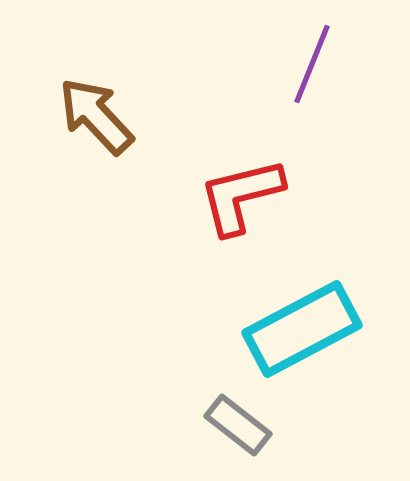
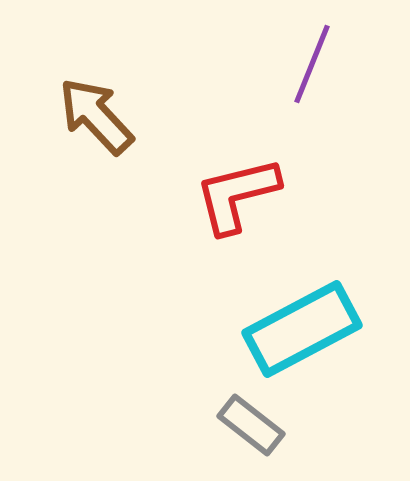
red L-shape: moved 4 px left, 1 px up
gray rectangle: moved 13 px right
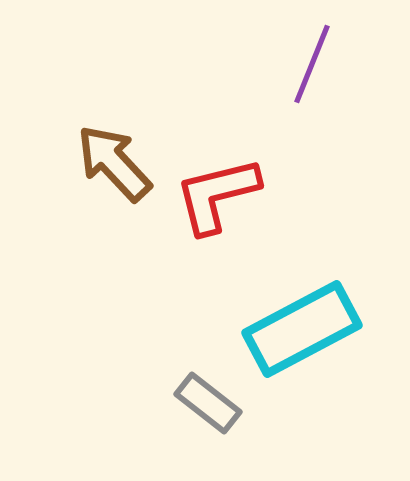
brown arrow: moved 18 px right, 47 px down
red L-shape: moved 20 px left
gray rectangle: moved 43 px left, 22 px up
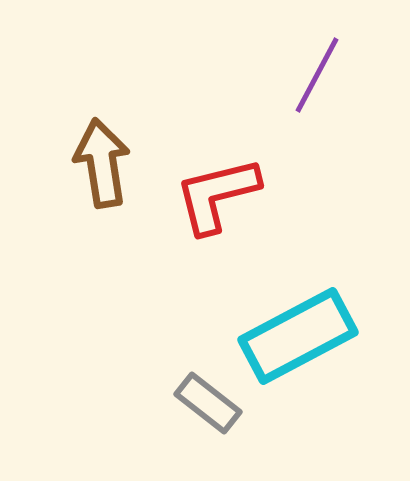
purple line: moved 5 px right, 11 px down; rotated 6 degrees clockwise
brown arrow: moved 12 px left; rotated 34 degrees clockwise
cyan rectangle: moved 4 px left, 7 px down
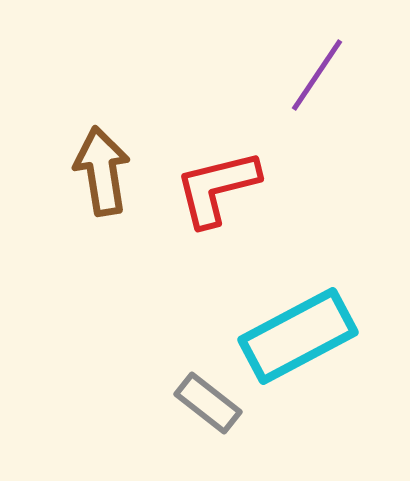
purple line: rotated 6 degrees clockwise
brown arrow: moved 8 px down
red L-shape: moved 7 px up
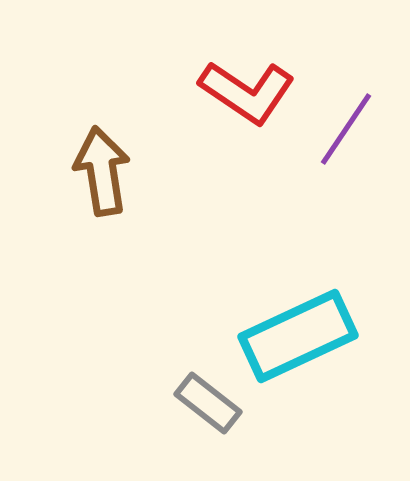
purple line: moved 29 px right, 54 px down
red L-shape: moved 30 px right, 96 px up; rotated 132 degrees counterclockwise
cyan rectangle: rotated 3 degrees clockwise
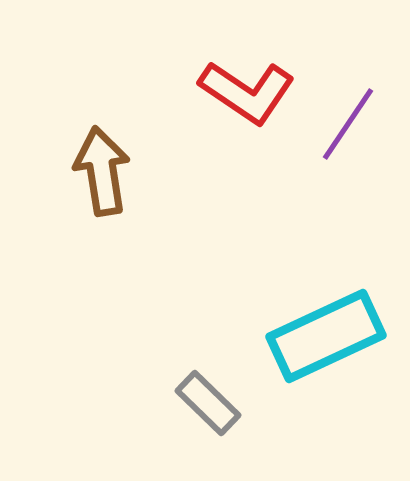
purple line: moved 2 px right, 5 px up
cyan rectangle: moved 28 px right
gray rectangle: rotated 6 degrees clockwise
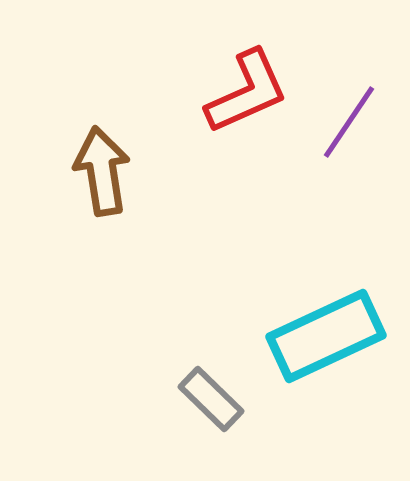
red L-shape: rotated 58 degrees counterclockwise
purple line: moved 1 px right, 2 px up
gray rectangle: moved 3 px right, 4 px up
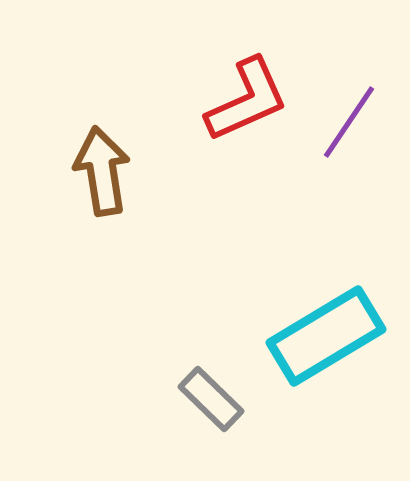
red L-shape: moved 8 px down
cyan rectangle: rotated 6 degrees counterclockwise
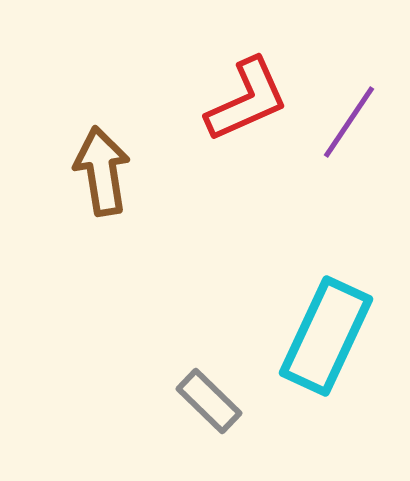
cyan rectangle: rotated 34 degrees counterclockwise
gray rectangle: moved 2 px left, 2 px down
